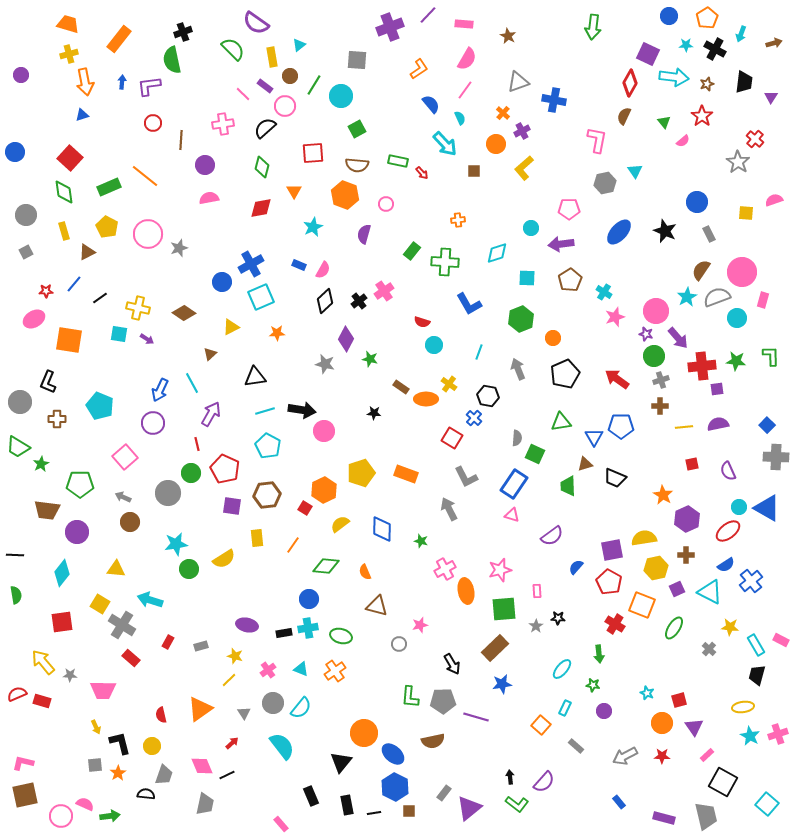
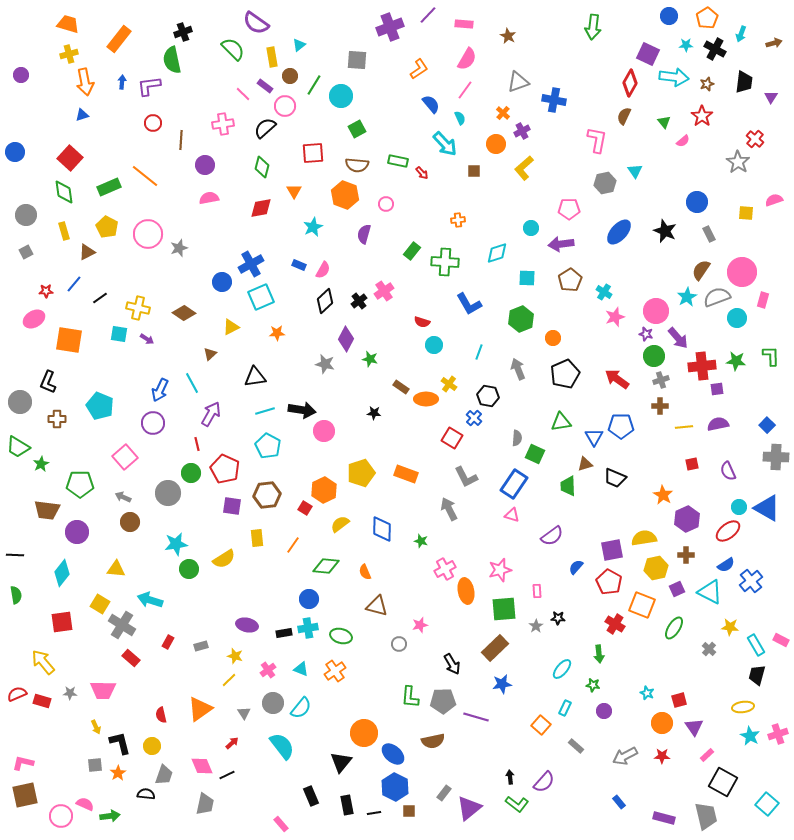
gray star at (70, 675): moved 18 px down
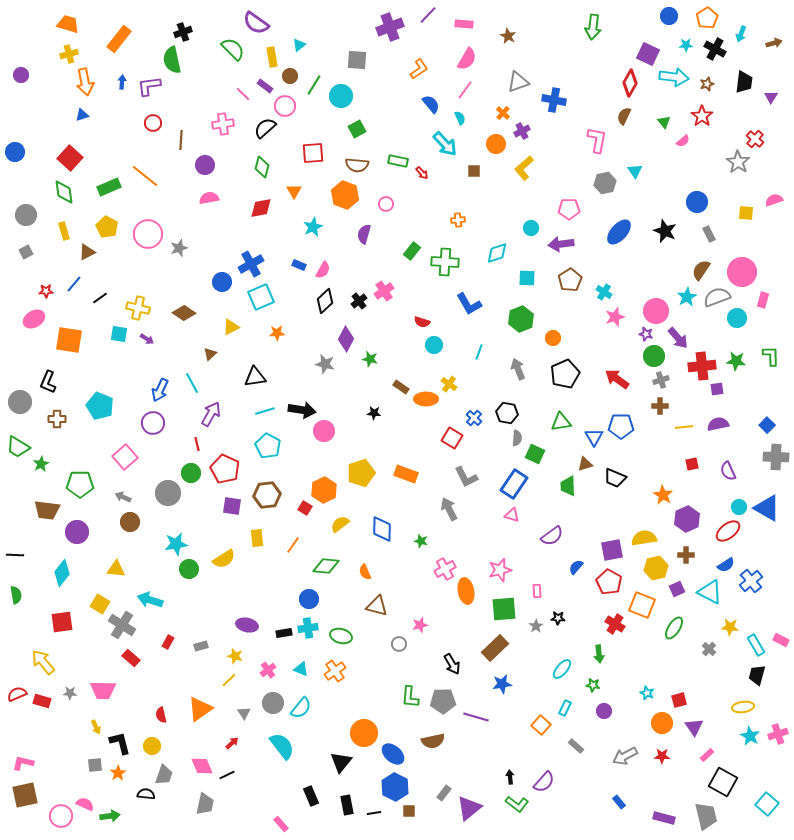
black hexagon at (488, 396): moved 19 px right, 17 px down
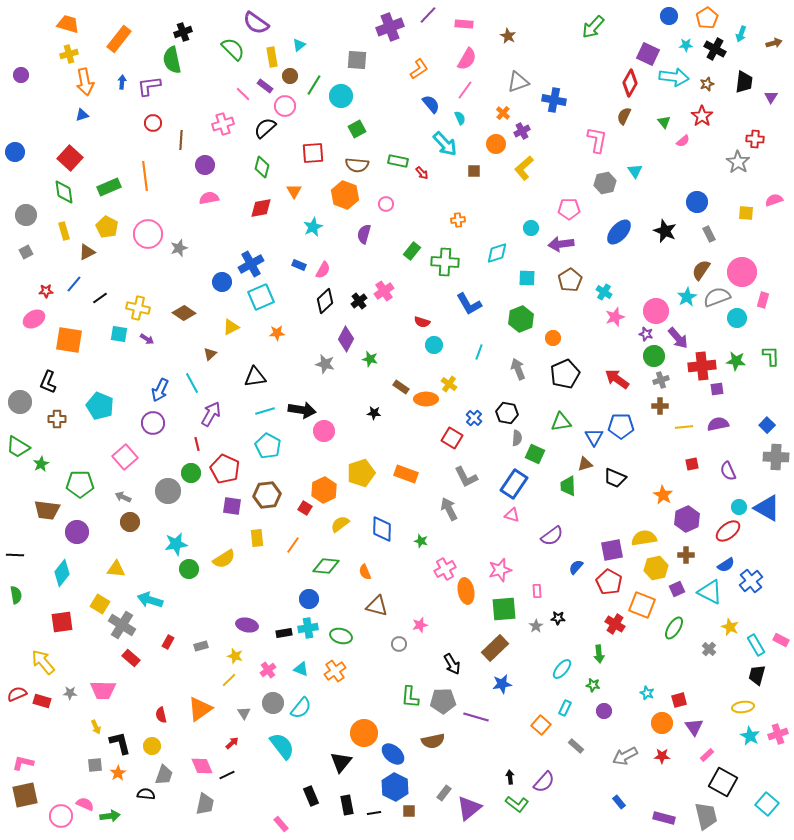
green arrow at (593, 27): rotated 35 degrees clockwise
pink cross at (223, 124): rotated 10 degrees counterclockwise
red cross at (755, 139): rotated 36 degrees counterclockwise
orange line at (145, 176): rotated 44 degrees clockwise
gray circle at (168, 493): moved 2 px up
yellow star at (730, 627): rotated 18 degrees clockwise
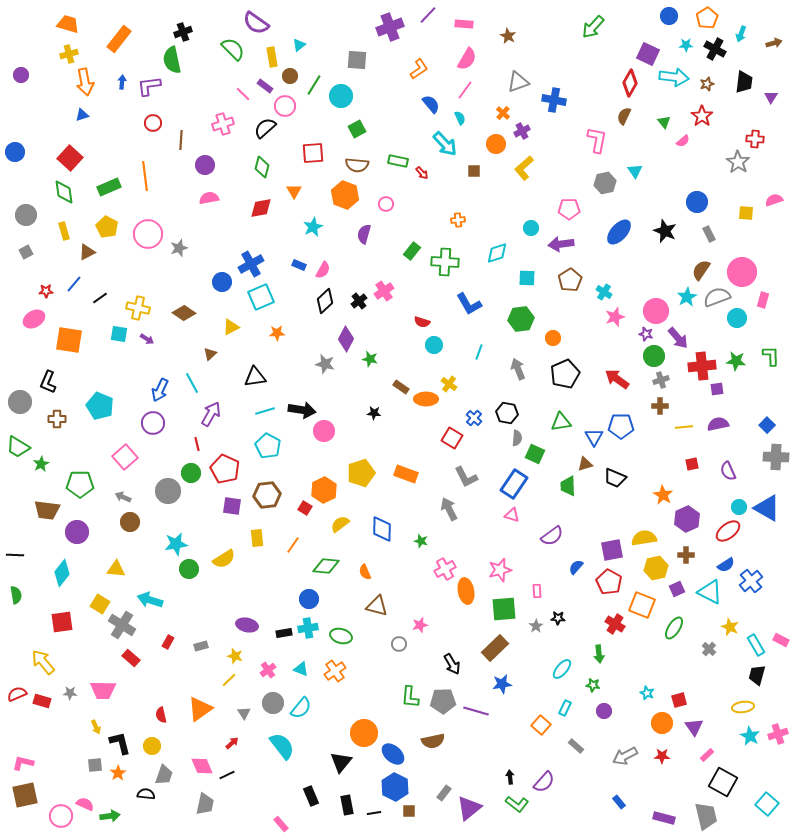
green hexagon at (521, 319): rotated 15 degrees clockwise
purple line at (476, 717): moved 6 px up
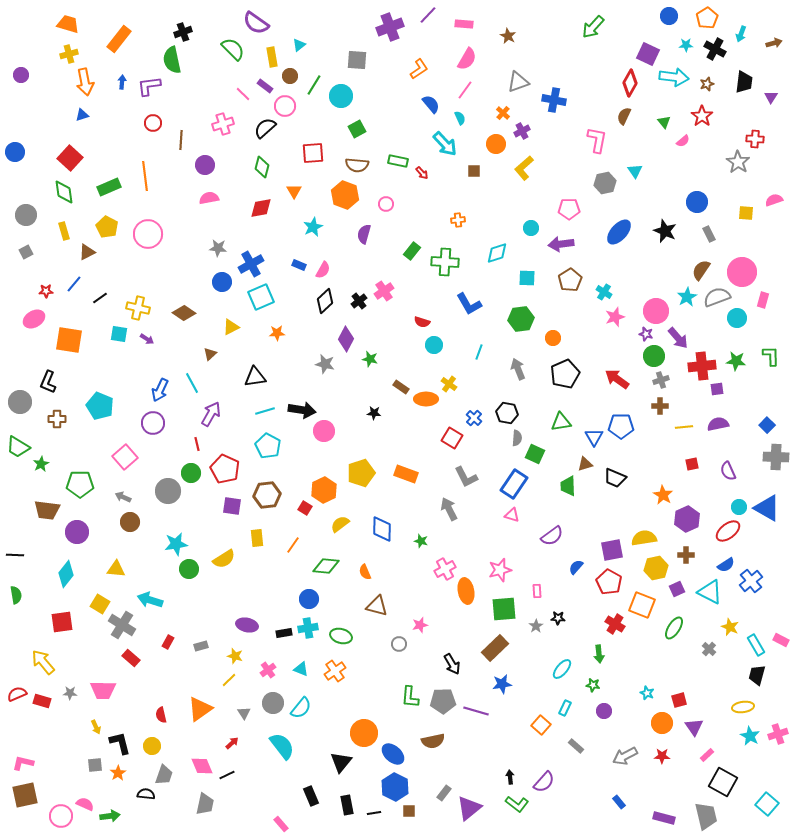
gray star at (179, 248): moved 39 px right; rotated 24 degrees clockwise
cyan diamond at (62, 573): moved 4 px right, 1 px down
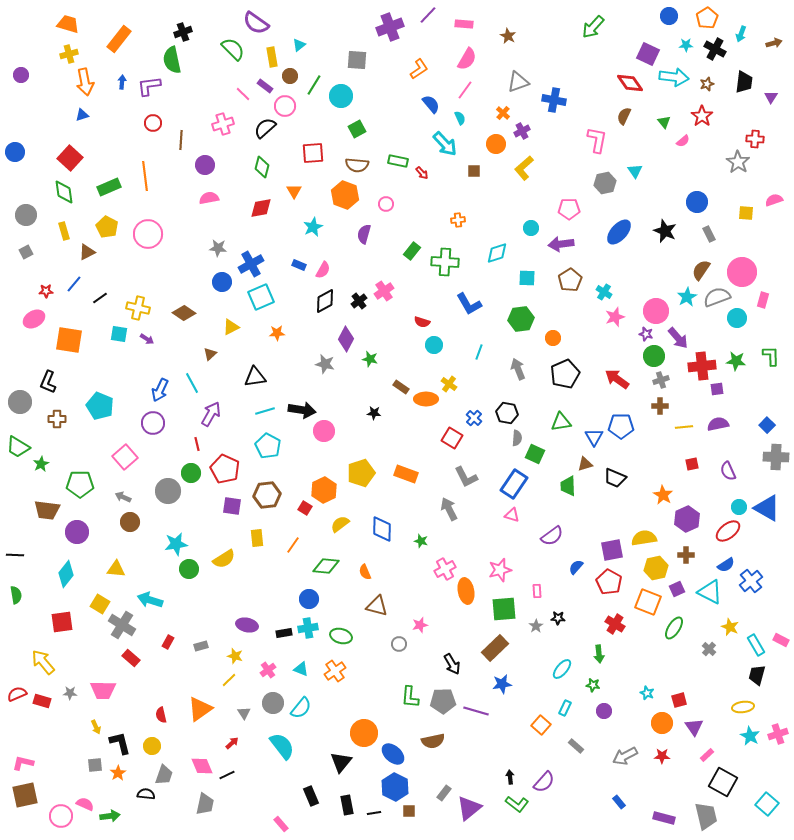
red diamond at (630, 83): rotated 64 degrees counterclockwise
black diamond at (325, 301): rotated 15 degrees clockwise
orange square at (642, 605): moved 6 px right, 3 px up
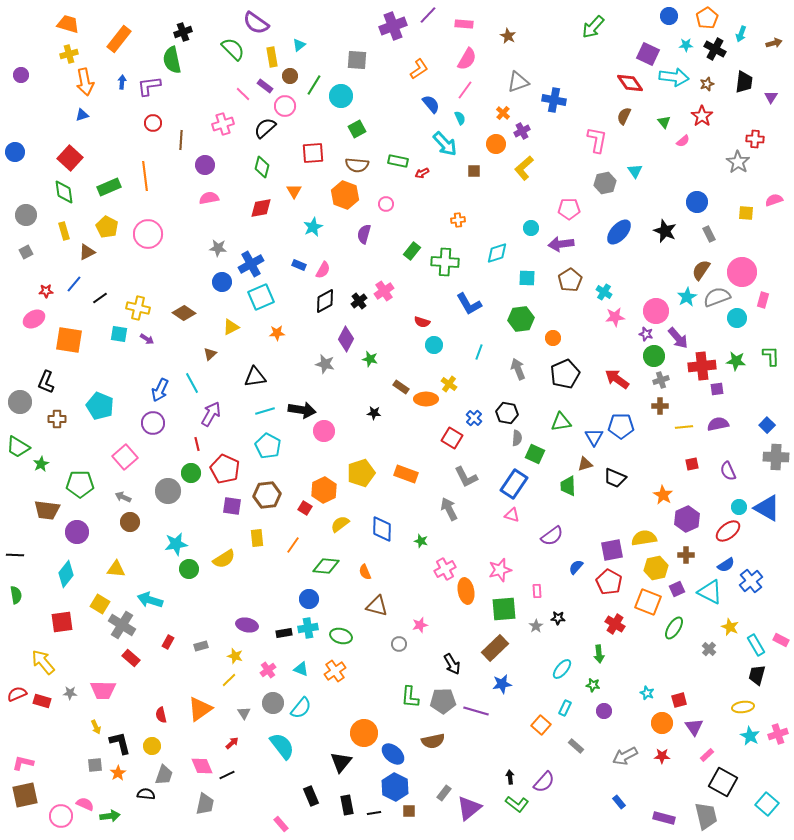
purple cross at (390, 27): moved 3 px right, 1 px up
red arrow at (422, 173): rotated 104 degrees clockwise
pink star at (615, 317): rotated 12 degrees clockwise
black L-shape at (48, 382): moved 2 px left
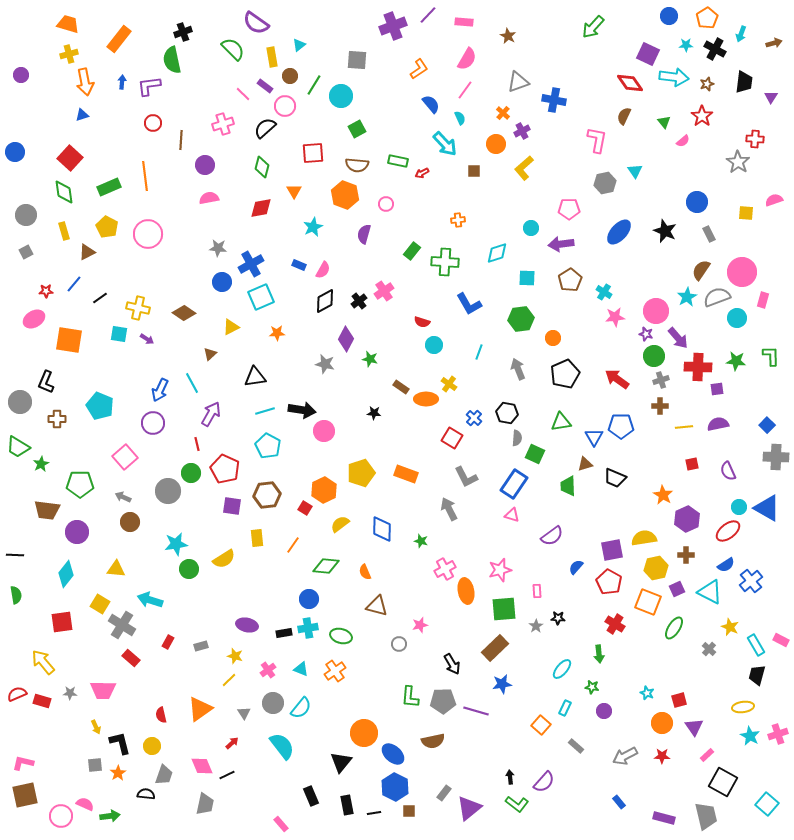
pink rectangle at (464, 24): moved 2 px up
red cross at (702, 366): moved 4 px left, 1 px down; rotated 8 degrees clockwise
green star at (593, 685): moved 1 px left, 2 px down
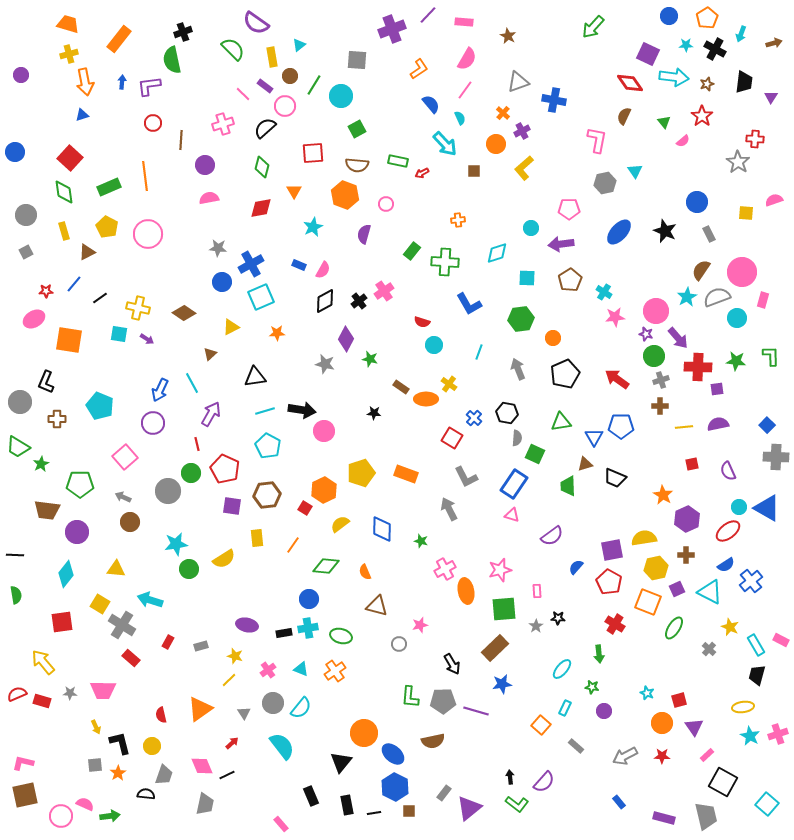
purple cross at (393, 26): moved 1 px left, 3 px down
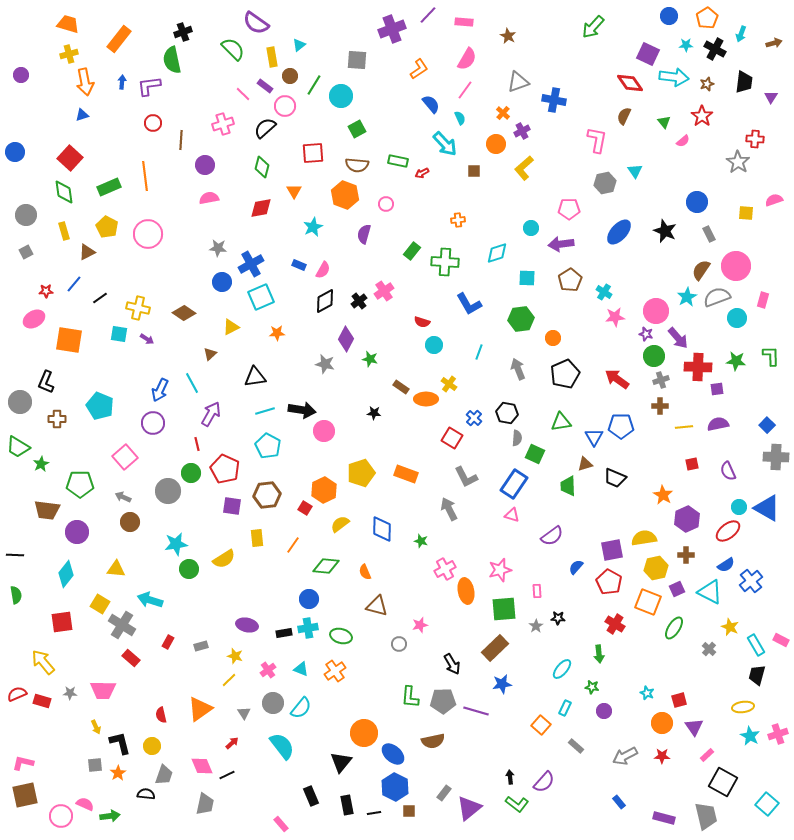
pink circle at (742, 272): moved 6 px left, 6 px up
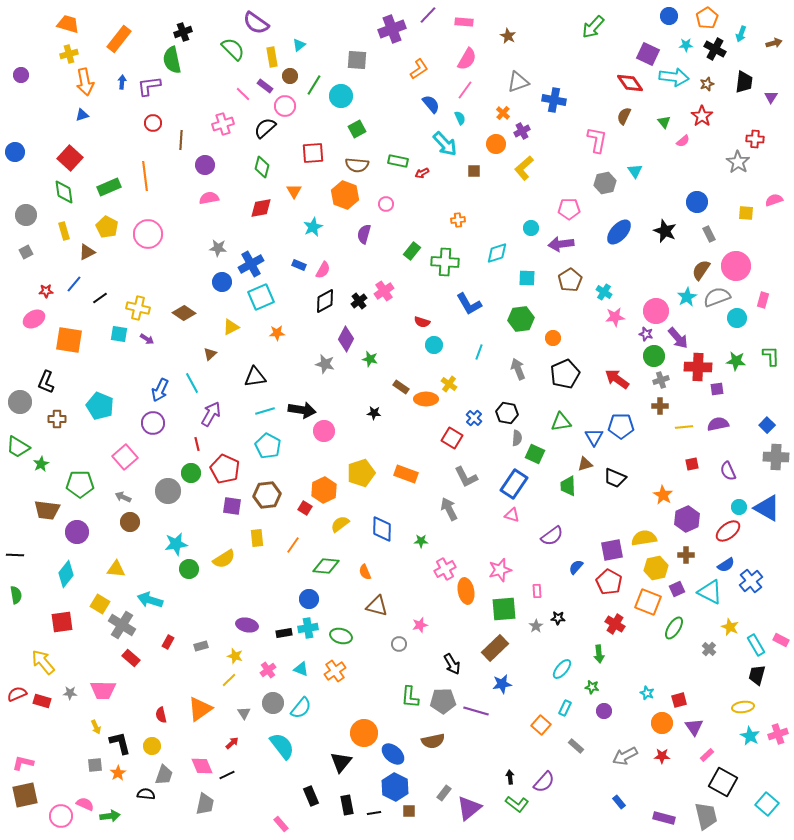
green star at (421, 541): rotated 16 degrees counterclockwise
